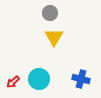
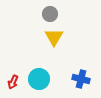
gray circle: moved 1 px down
red arrow: rotated 24 degrees counterclockwise
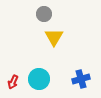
gray circle: moved 6 px left
blue cross: rotated 30 degrees counterclockwise
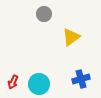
yellow triangle: moved 17 px right; rotated 24 degrees clockwise
cyan circle: moved 5 px down
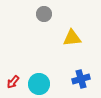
yellow triangle: moved 1 px right, 1 px down; rotated 30 degrees clockwise
red arrow: rotated 16 degrees clockwise
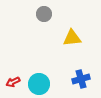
red arrow: rotated 24 degrees clockwise
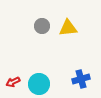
gray circle: moved 2 px left, 12 px down
yellow triangle: moved 4 px left, 10 px up
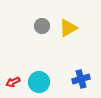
yellow triangle: rotated 24 degrees counterclockwise
cyan circle: moved 2 px up
